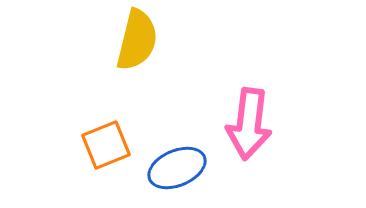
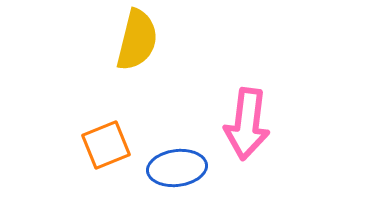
pink arrow: moved 2 px left
blue ellipse: rotated 16 degrees clockwise
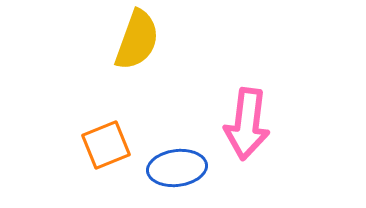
yellow semicircle: rotated 6 degrees clockwise
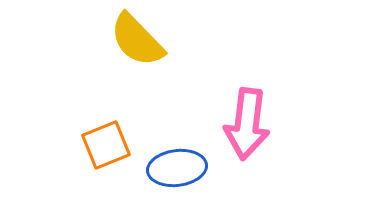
yellow semicircle: rotated 116 degrees clockwise
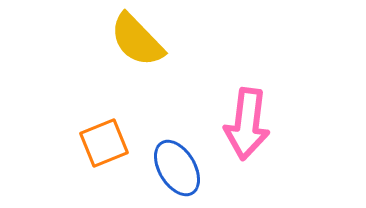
orange square: moved 2 px left, 2 px up
blue ellipse: rotated 66 degrees clockwise
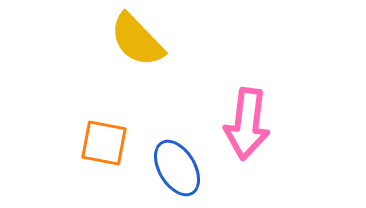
orange square: rotated 33 degrees clockwise
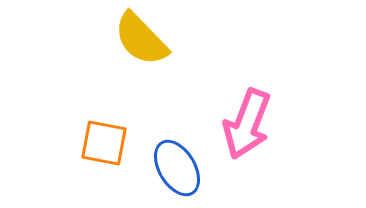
yellow semicircle: moved 4 px right, 1 px up
pink arrow: rotated 14 degrees clockwise
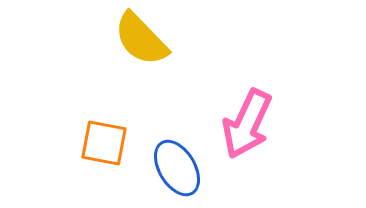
pink arrow: rotated 4 degrees clockwise
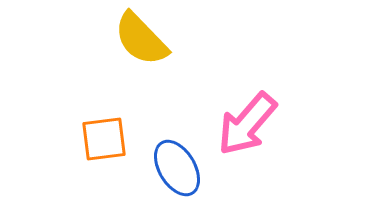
pink arrow: rotated 16 degrees clockwise
orange square: moved 4 px up; rotated 18 degrees counterclockwise
